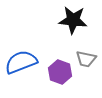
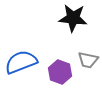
black star: moved 2 px up
gray trapezoid: moved 2 px right, 1 px down
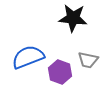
blue semicircle: moved 7 px right, 5 px up
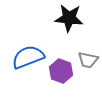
black star: moved 4 px left
purple hexagon: moved 1 px right, 1 px up
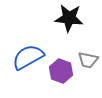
blue semicircle: rotated 8 degrees counterclockwise
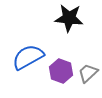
gray trapezoid: moved 13 px down; rotated 125 degrees clockwise
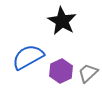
black star: moved 7 px left, 3 px down; rotated 24 degrees clockwise
purple hexagon: rotated 15 degrees clockwise
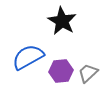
purple hexagon: rotated 20 degrees clockwise
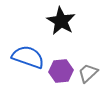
black star: moved 1 px left
blue semicircle: rotated 48 degrees clockwise
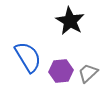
black star: moved 9 px right
blue semicircle: rotated 40 degrees clockwise
